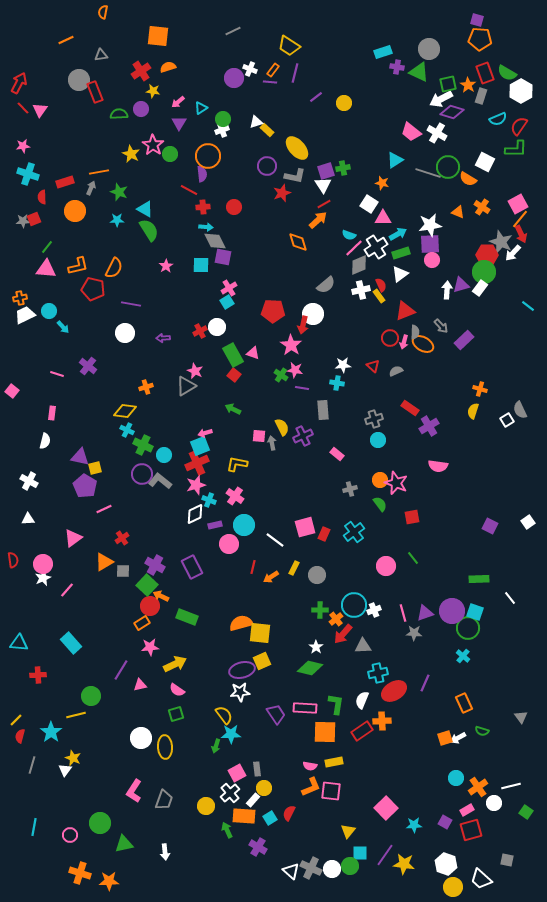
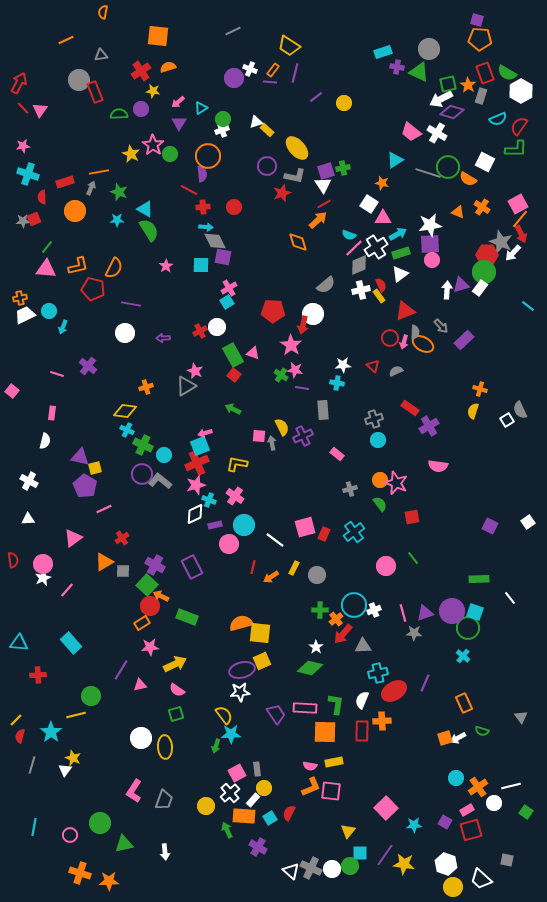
cyan arrow at (63, 327): rotated 64 degrees clockwise
red rectangle at (362, 731): rotated 55 degrees counterclockwise
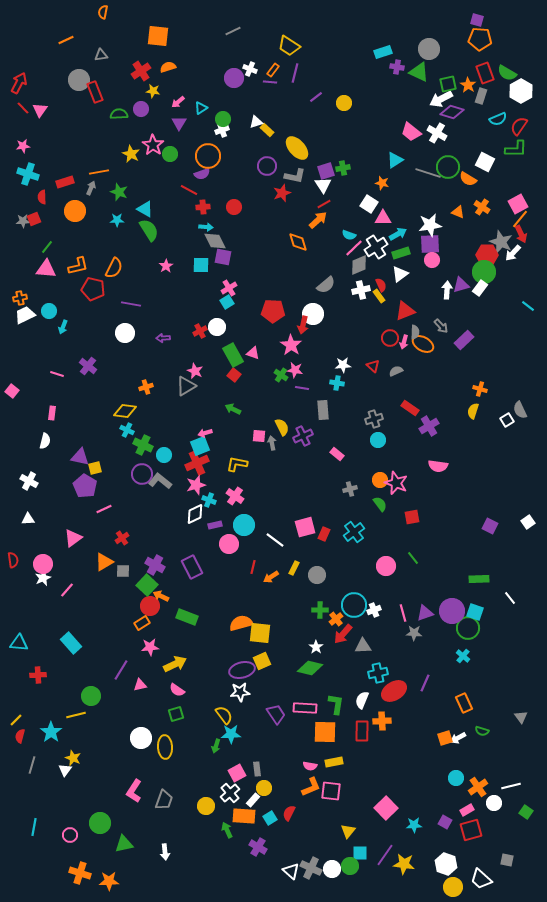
purple semicircle at (202, 174): rotated 77 degrees clockwise
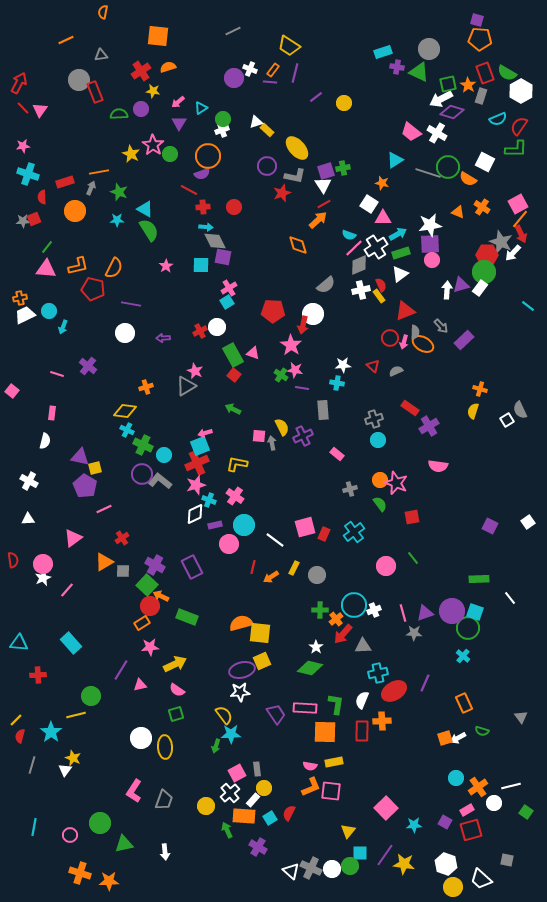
orange diamond at (298, 242): moved 3 px down
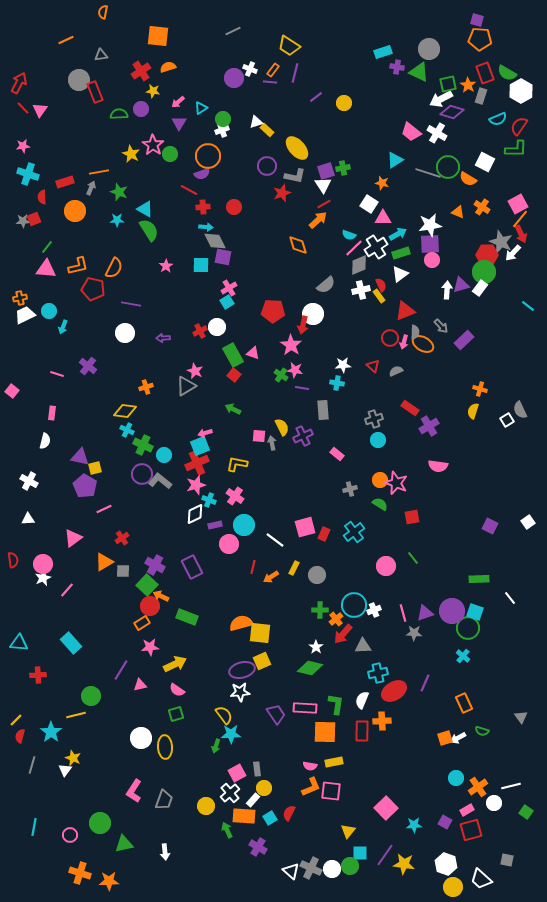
green semicircle at (380, 504): rotated 21 degrees counterclockwise
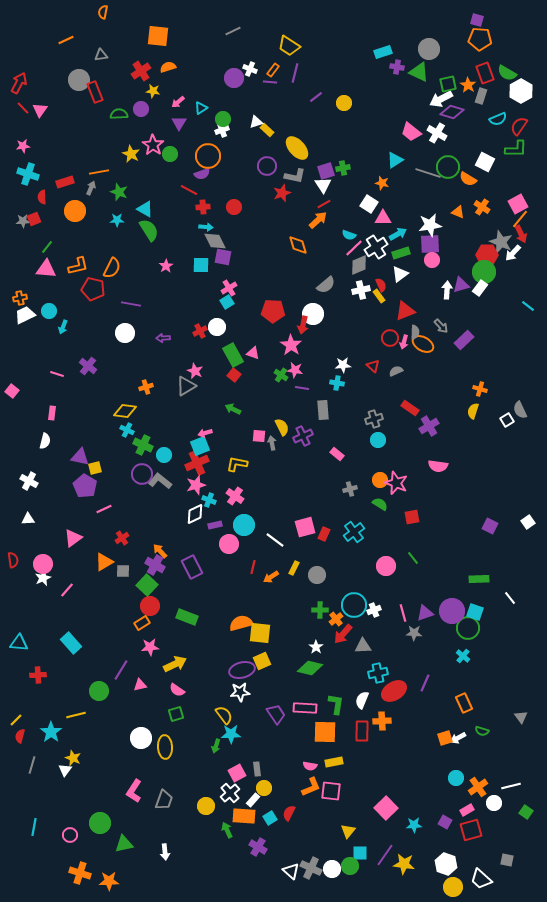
orange semicircle at (114, 268): moved 2 px left
orange arrow at (161, 596): moved 1 px left, 45 px up; rotated 21 degrees clockwise
green circle at (91, 696): moved 8 px right, 5 px up
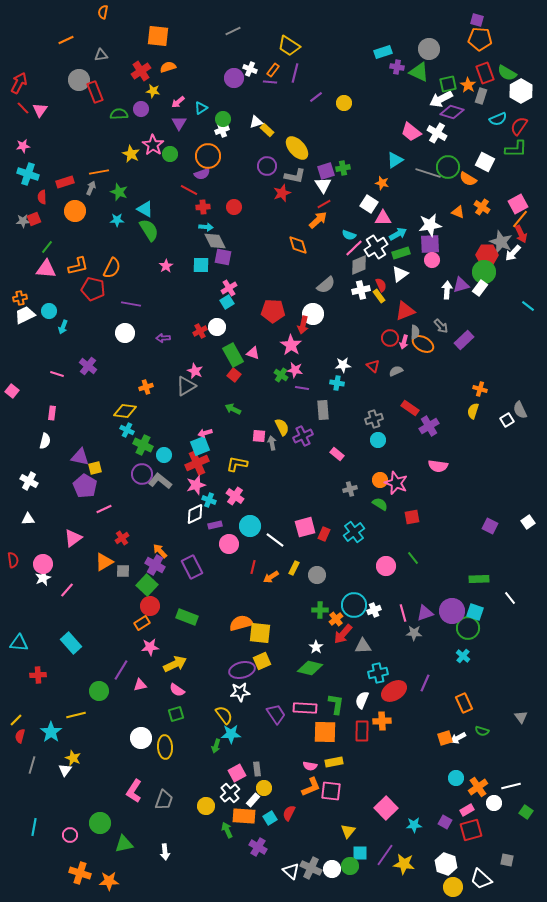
cyan circle at (244, 525): moved 6 px right, 1 px down
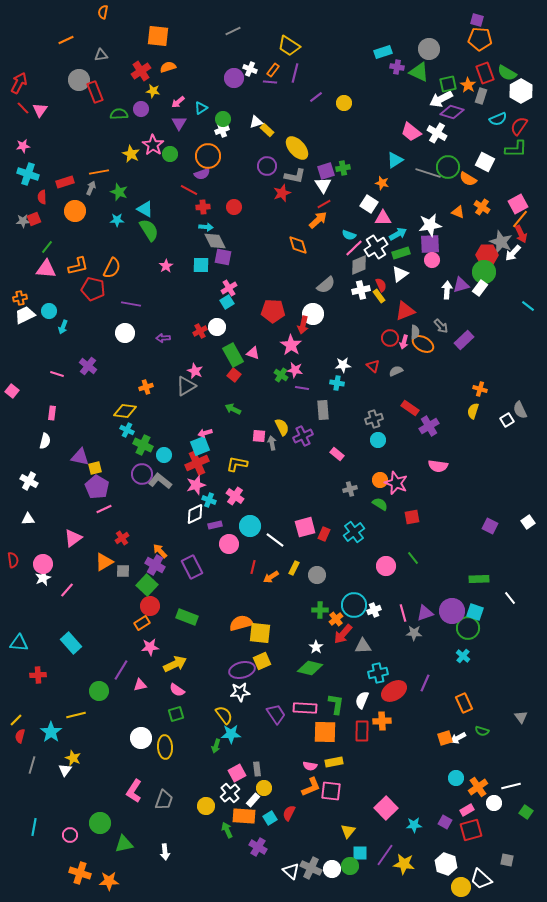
purple pentagon at (85, 486): moved 12 px right, 1 px down
yellow circle at (453, 887): moved 8 px right
